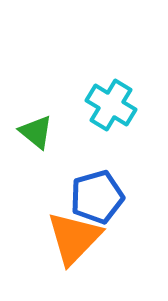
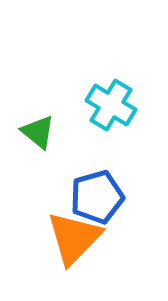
green triangle: moved 2 px right
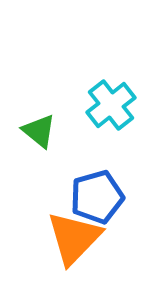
cyan cross: rotated 21 degrees clockwise
green triangle: moved 1 px right, 1 px up
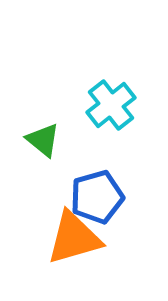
green triangle: moved 4 px right, 9 px down
orange triangle: rotated 30 degrees clockwise
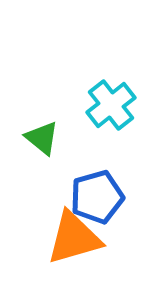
green triangle: moved 1 px left, 2 px up
